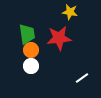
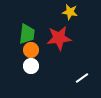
green trapezoid: rotated 15 degrees clockwise
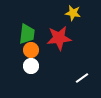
yellow star: moved 3 px right, 1 px down
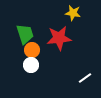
green trapezoid: moved 2 px left; rotated 25 degrees counterclockwise
orange circle: moved 1 px right
white circle: moved 1 px up
white line: moved 3 px right
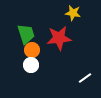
green trapezoid: moved 1 px right
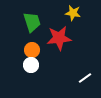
green trapezoid: moved 6 px right, 12 px up
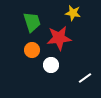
white circle: moved 20 px right
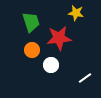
yellow star: moved 3 px right
green trapezoid: moved 1 px left
